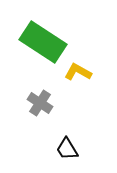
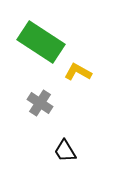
green rectangle: moved 2 px left
black trapezoid: moved 2 px left, 2 px down
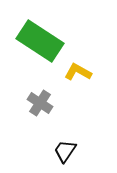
green rectangle: moved 1 px left, 1 px up
black trapezoid: rotated 65 degrees clockwise
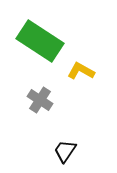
yellow L-shape: moved 3 px right, 1 px up
gray cross: moved 3 px up
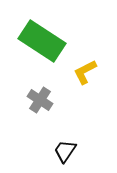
green rectangle: moved 2 px right
yellow L-shape: moved 4 px right, 1 px down; rotated 56 degrees counterclockwise
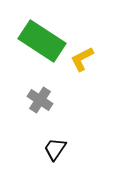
yellow L-shape: moved 3 px left, 13 px up
black trapezoid: moved 10 px left, 2 px up
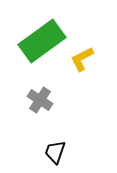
green rectangle: rotated 69 degrees counterclockwise
black trapezoid: moved 3 px down; rotated 15 degrees counterclockwise
